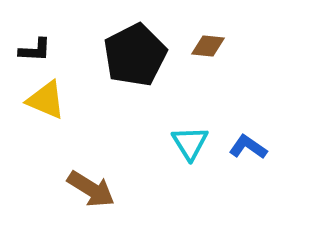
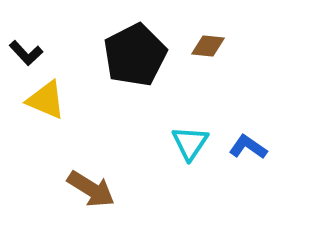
black L-shape: moved 9 px left, 3 px down; rotated 44 degrees clockwise
cyan triangle: rotated 6 degrees clockwise
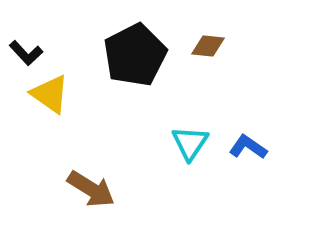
yellow triangle: moved 4 px right, 6 px up; rotated 12 degrees clockwise
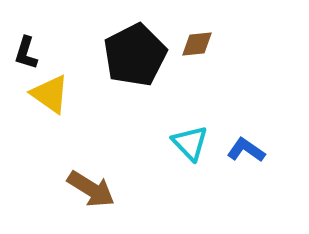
brown diamond: moved 11 px left, 2 px up; rotated 12 degrees counterclockwise
black L-shape: rotated 60 degrees clockwise
cyan triangle: rotated 18 degrees counterclockwise
blue L-shape: moved 2 px left, 3 px down
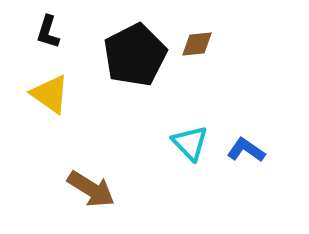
black L-shape: moved 22 px right, 21 px up
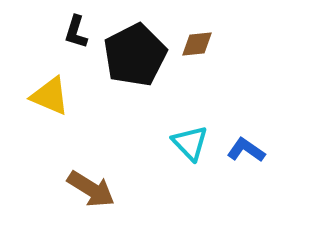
black L-shape: moved 28 px right
yellow triangle: moved 2 px down; rotated 12 degrees counterclockwise
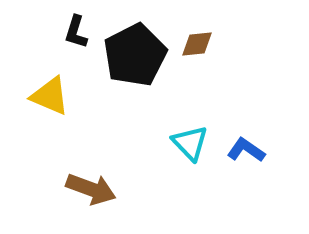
brown arrow: rotated 12 degrees counterclockwise
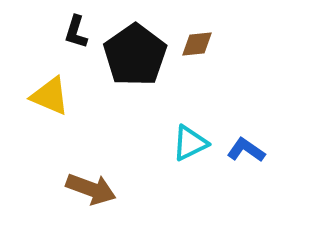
black pentagon: rotated 8 degrees counterclockwise
cyan triangle: rotated 48 degrees clockwise
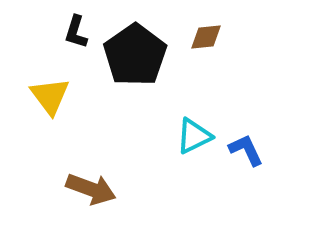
brown diamond: moved 9 px right, 7 px up
yellow triangle: rotated 30 degrees clockwise
cyan triangle: moved 4 px right, 7 px up
blue L-shape: rotated 30 degrees clockwise
